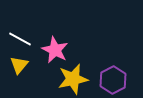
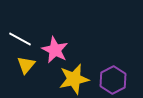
yellow triangle: moved 7 px right
yellow star: moved 1 px right
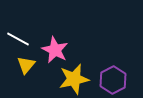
white line: moved 2 px left
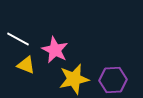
yellow triangle: rotated 48 degrees counterclockwise
purple hexagon: rotated 24 degrees clockwise
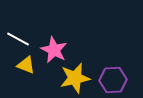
pink star: moved 1 px left
yellow star: moved 1 px right, 1 px up
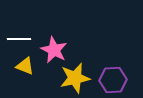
white line: moved 1 px right; rotated 30 degrees counterclockwise
yellow triangle: moved 1 px left, 1 px down
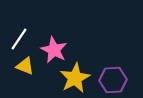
white line: rotated 55 degrees counterclockwise
yellow star: rotated 16 degrees counterclockwise
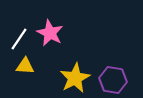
pink star: moved 4 px left, 17 px up
yellow triangle: rotated 18 degrees counterclockwise
purple hexagon: rotated 12 degrees clockwise
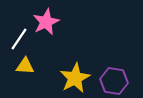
pink star: moved 4 px left, 11 px up; rotated 20 degrees clockwise
purple hexagon: moved 1 px right, 1 px down
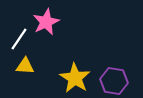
yellow star: rotated 12 degrees counterclockwise
